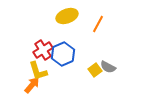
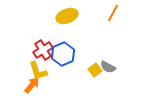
orange line: moved 15 px right, 11 px up
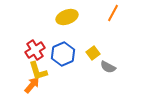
yellow ellipse: moved 1 px down
red cross: moved 8 px left
yellow square: moved 2 px left, 17 px up
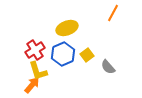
yellow ellipse: moved 11 px down
yellow square: moved 6 px left, 2 px down
gray semicircle: rotated 21 degrees clockwise
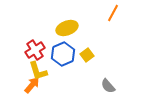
gray semicircle: moved 19 px down
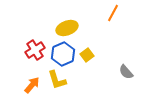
yellow L-shape: moved 19 px right, 9 px down
gray semicircle: moved 18 px right, 14 px up
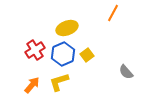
yellow L-shape: moved 2 px right, 2 px down; rotated 90 degrees clockwise
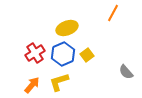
red cross: moved 3 px down
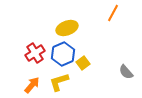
yellow square: moved 4 px left, 8 px down
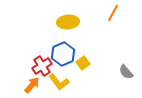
yellow ellipse: moved 1 px right, 6 px up; rotated 15 degrees clockwise
red cross: moved 7 px right, 13 px down
yellow L-shape: rotated 110 degrees counterclockwise
